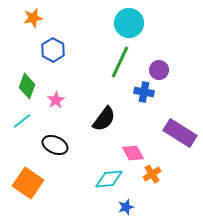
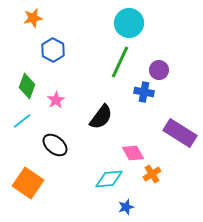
black semicircle: moved 3 px left, 2 px up
black ellipse: rotated 15 degrees clockwise
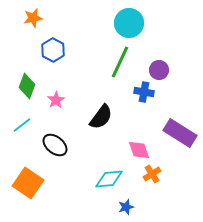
cyan line: moved 4 px down
pink diamond: moved 6 px right, 3 px up; rotated 10 degrees clockwise
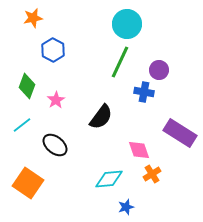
cyan circle: moved 2 px left, 1 px down
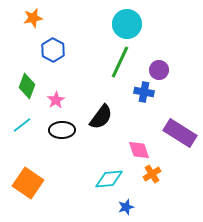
black ellipse: moved 7 px right, 15 px up; rotated 40 degrees counterclockwise
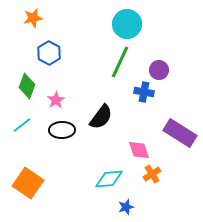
blue hexagon: moved 4 px left, 3 px down
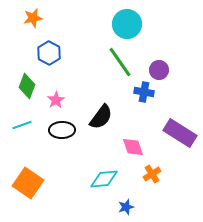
green line: rotated 60 degrees counterclockwise
cyan line: rotated 18 degrees clockwise
pink diamond: moved 6 px left, 3 px up
cyan diamond: moved 5 px left
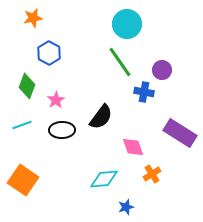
purple circle: moved 3 px right
orange square: moved 5 px left, 3 px up
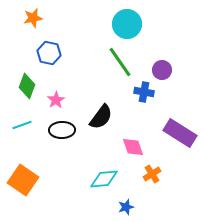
blue hexagon: rotated 15 degrees counterclockwise
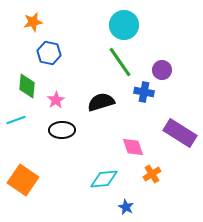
orange star: moved 4 px down
cyan circle: moved 3 px left, 1 px down
green diamond: rotated 15 degrees counterclockwise
black semicircle: moved 15 px up; rotated 144 degrees counterclockwise
cyan line: moved 6 px left, 5 px up
blue star: rotated 28 degrees counterclockwise
